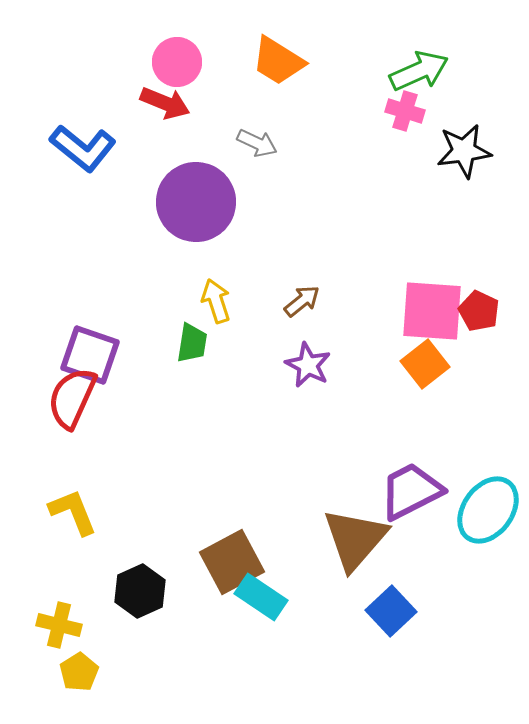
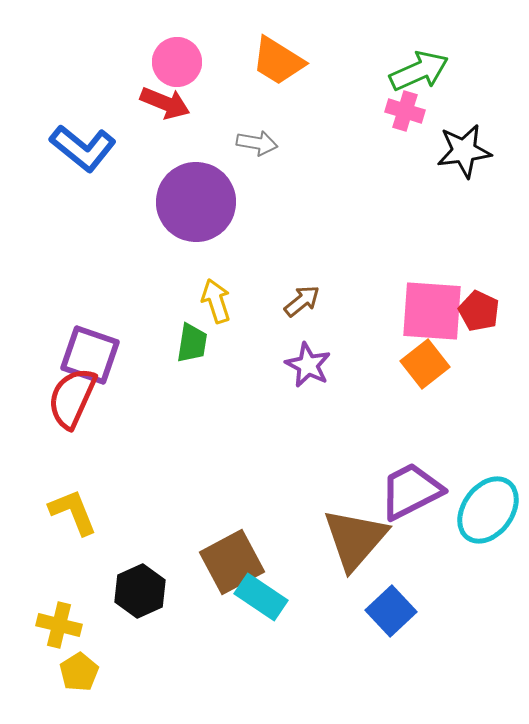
gray arrow: rotated 15 degrees counterclockwise
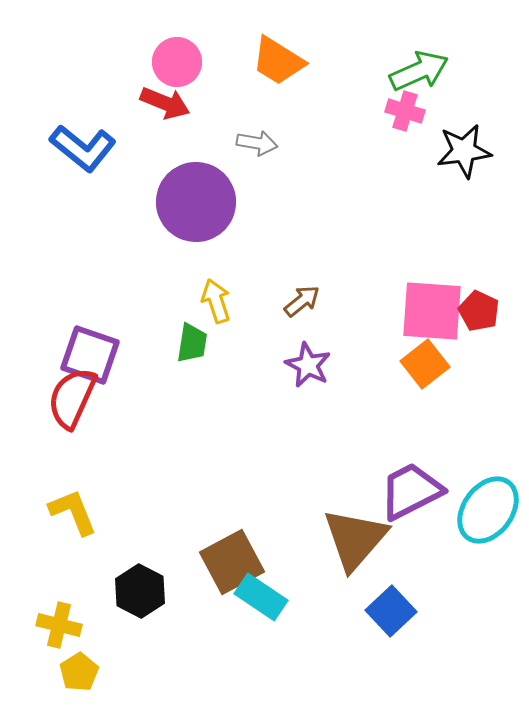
black hexagon: rotated 9 degrees counterclockwise
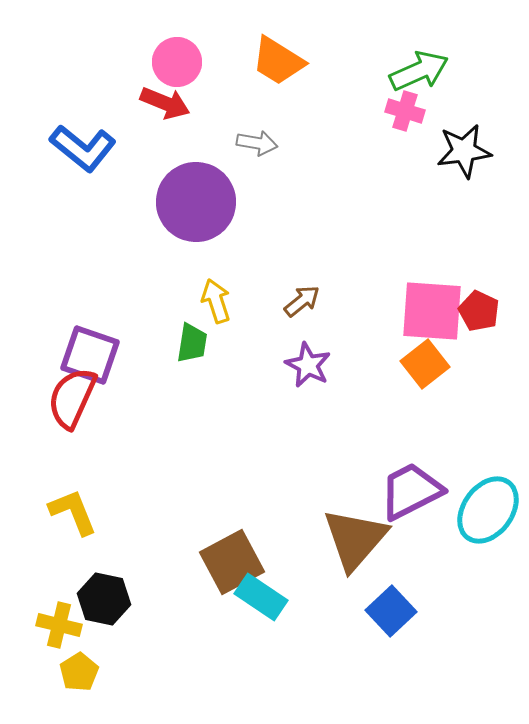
black hexagon: moved 36 px left, 8 px down; rotated 15 degrees counterclockwise
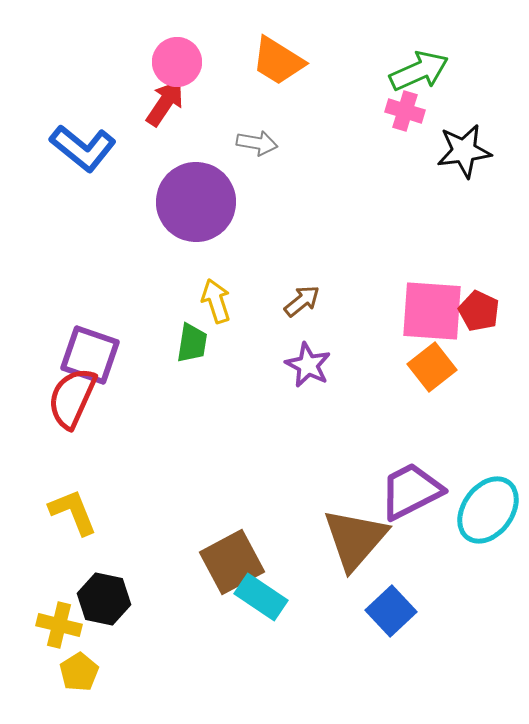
red arrow: rotated 78 degrees counterclockwise
orange square: moved 7 px right, 3 px down
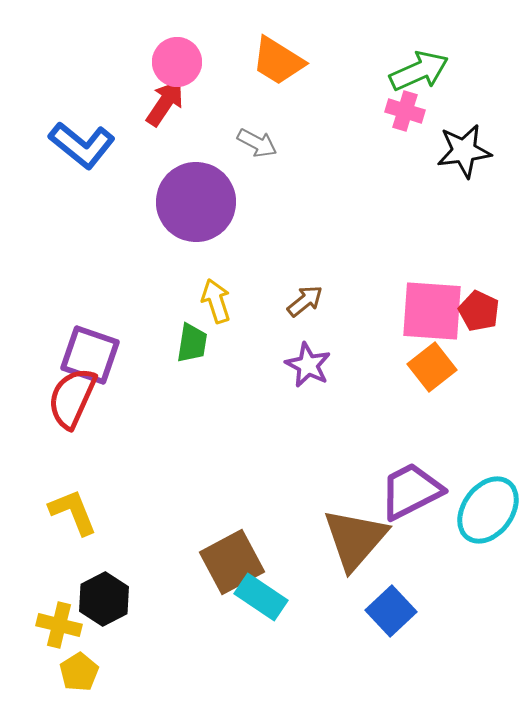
gray arrow: rotated 18 degrees clockwise
blue L-shape: moved 1 px left, 3 px up
brown arrow: moved 3 px right
black hexagon: rotated 21 degrees clockwise
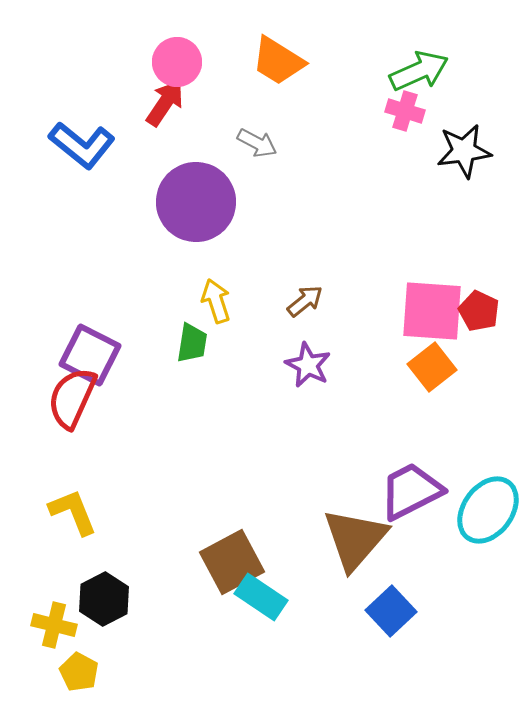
purple square: rotated 8 degrees clockwise
yellow cross: moved 5 px left
yellow pentagon: rotated 12 degrees counterclockwise
